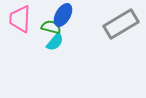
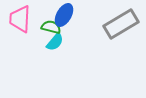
blue ellipse: moved 1 px right
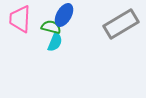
cyan semicircle: rotated 18 degrees counterclockwise
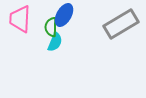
green semicircle: rotated 102 degrees counterclockwise
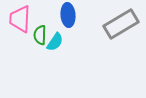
blue ellipse: moved 4 px right; rotated 35 degrees counterclockwise
green semicircle: moved 11 px left, 8 px down
cyan semicircle: rotated 12 degrees clockwise
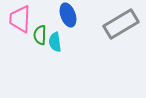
blue ellipse: rotated 15 degrees counterclockwise
cyan semicircle: rotated 138 degrees clockwise
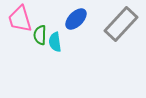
blue ellipse: moved 8 px right, 4 px down; rotated 65 degrees clockwise
pink trapezoid: rotated 20 degrees counterclockwise
gray rectangle: rotated 16 degrees counterclockwise
